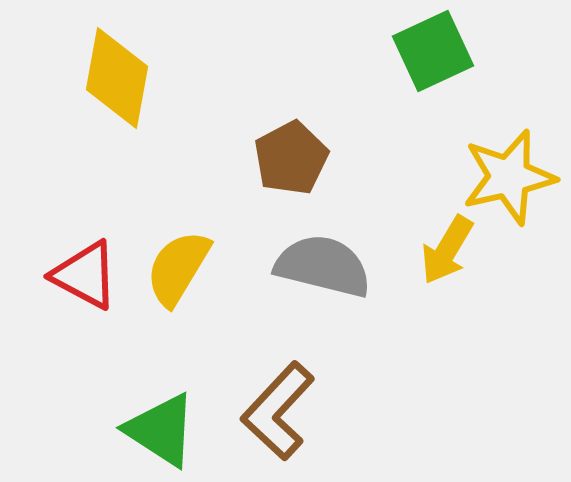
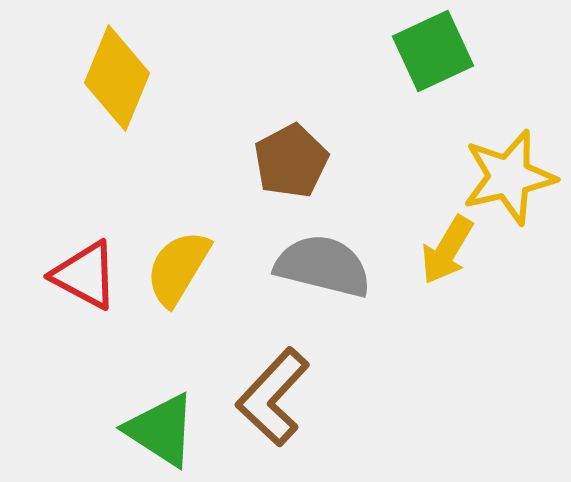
yellow diamond: rotated 12 degrees clockwise
brown pentagon: moved 3 px down
brown L-shape: moved 5 px left, 14 px up
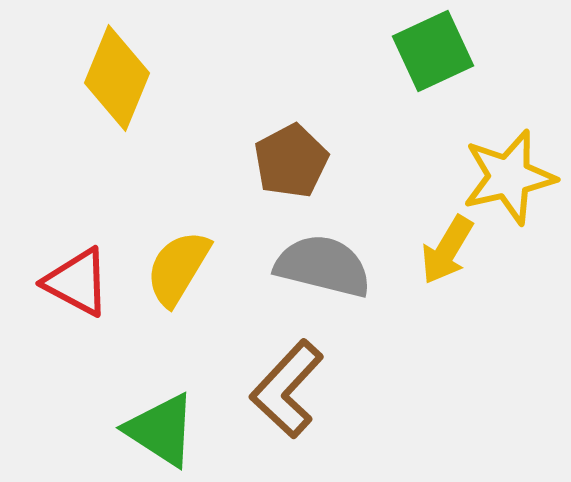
red triangle: moved 8 px left, 7 px down
brown L-shape: moved 14 px right, 8 px up
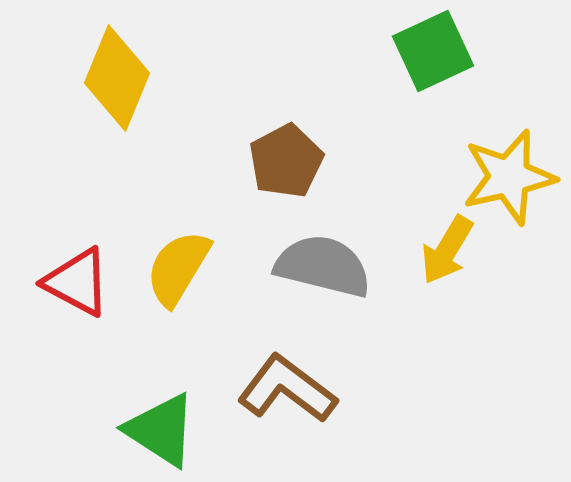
brown pentagon: moved 5 px left
brown L-shape: rotated 84 degrees clockwise
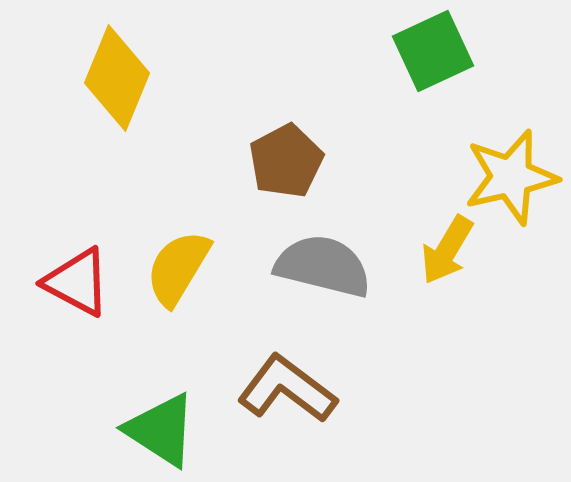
yellow star: moved 2 px right
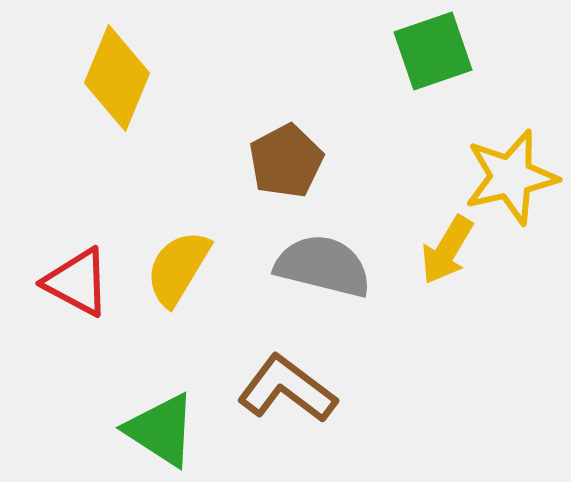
green square: rotated 6 degrees clockwise
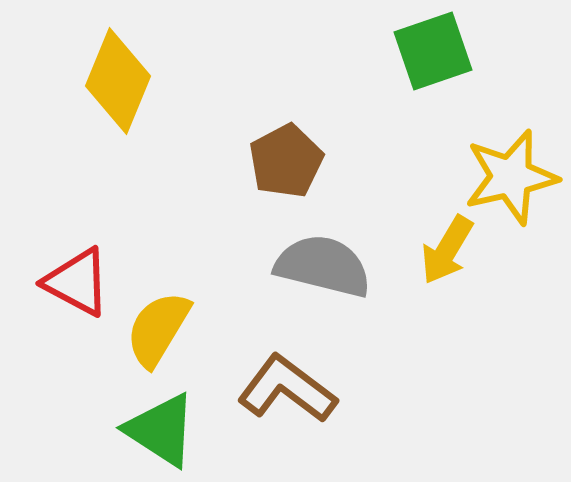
yellow diamond: moved 1 px right, 3 px down
yellow semicircle: moved 20 px left, 61 px down
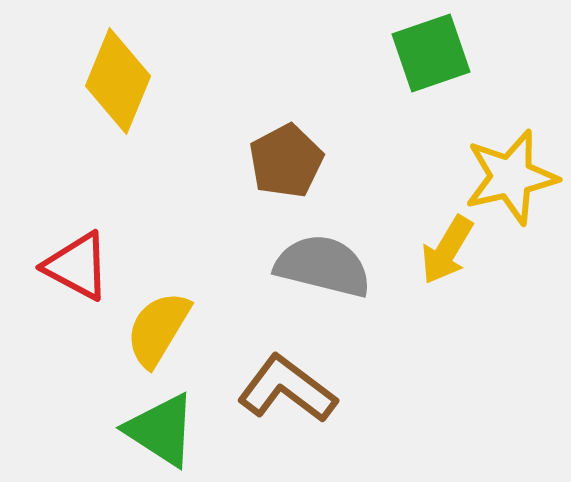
green square: moved 2 px left, 2 px down
red triangle: moved 16 px up
